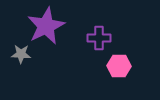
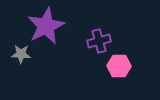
purple cross: moved 3 px down; rotated 15 degrees counterclockwise
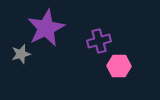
purple star: moved 2 px down
gray star: rotated 18 degrees counterclockwise
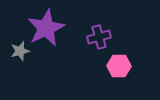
purple cross: moved 4 px up
gray star: moved 1 px left, 3 px up
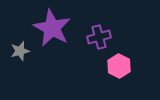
purple star: moved 6 px right; rotated 18 degrees counterclockwise
pink hexagon: rotated 25 degrees clockwise
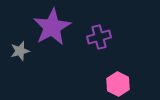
purple star: moved 1 px up; rotated 15 degrees clockwise
pink hexagon: moved 1 px left, 18 px down
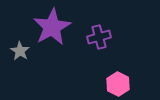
gray star: rotated 24 degrees counterclockwise
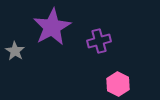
purple cross: moved 4 px down
gray star: moved 5 px left
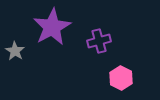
pink hexagon: moved 3 px right, 6 px up
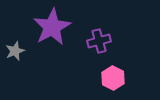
gray star: rotated 18 degrees clockwise
pink hexagon: moved 8 px left
